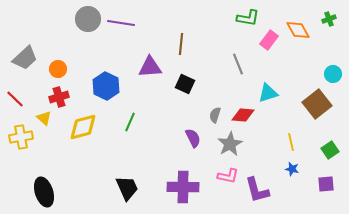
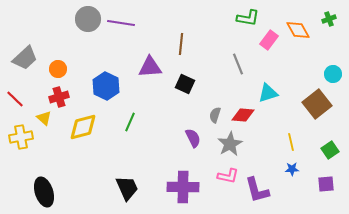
blue star: rotated 16 degrees counterclockwise
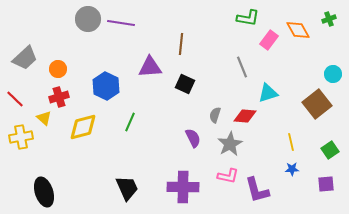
gray line: moved 4 px right, 3 px down
red diamond: moved 2 px right, 1 px down
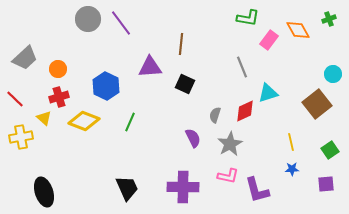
purple line: rotated 44 degrees clockwise
red diamond: moved 5 px up; rotated 30 degrees counterclockwise
yellow diamond: moved 1 px right, 6 px up; rotated 36 degrees clockwise
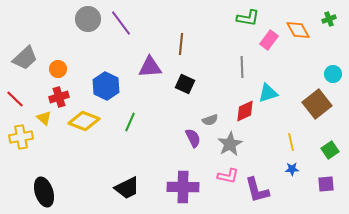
gray line: rotated 20 degrees clockwise
gray semicircle: moved 5 px left, 5 px down; rotated 126 degrees counterclockwise
black trapezoid: rotated 88 degrees clockwise
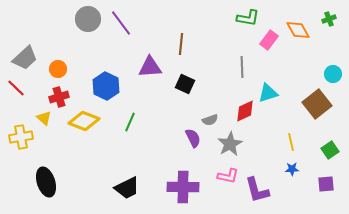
red line: moved 1 px right, 11 px up
black ellipse: moved 2 px right, 10 px up
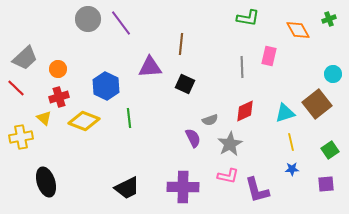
pink rectangle: moved 16 px down; rotated 24 degrees counterclockwise
cyan triangle: moved 17 px right, 20 px down
green line: moved 1 px left, 4 px up; rotated 30 degrees counterclockwise
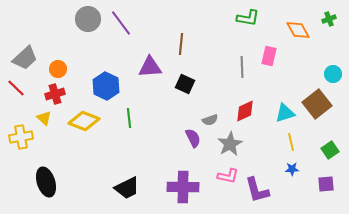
red cross: moved 4 px left, 3 px up
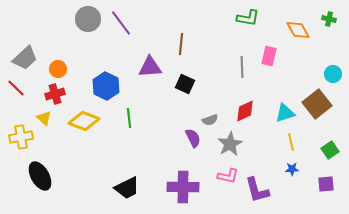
green cross: rotated 32 degrees clockwise
black ellipse: moved 6 px left, 6 px up; rotated 12 degrees counterclockwise
